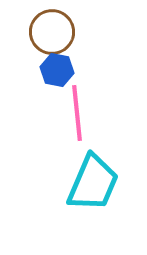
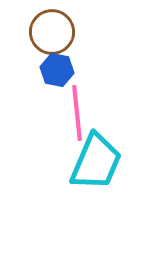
cyan trapezoid: moved 3 px right, 21 px up
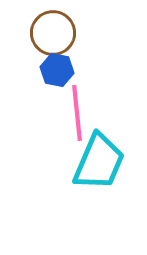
brown circle: moved 1 px right, 1 px down
cyan trapezoid: moved 3 px right
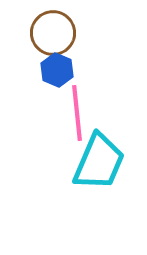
blue hexagon: rotated 12 degrees clockwise
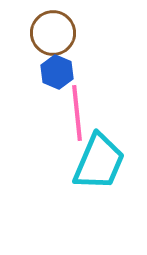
blue hexagon: moved 2 px down
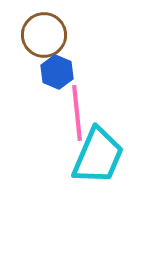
brown circle: moved 9 px left, 2 px down
cyan trapezoid: moved 1 px left, 6 px up
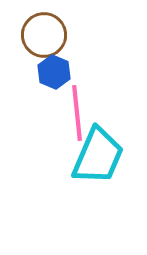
blue hexagon: moved 3 px left
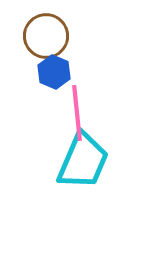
brown circle: moved 2 px right, 1 px down
cyan trapezoid: moved 15 px left, 5 px down
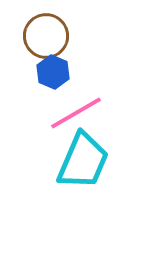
blue hexagon: moved 1 px left
pink line: moved 1 px left; rotated 66 degrees clockwise
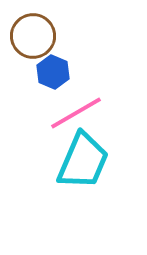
brown circle: moved 13 px left
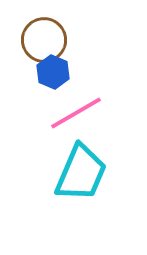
brown circle: moved 11 px right, 4 px down
cyan trapezoid: moved 2 px left, 12 px down
